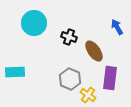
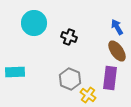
brown ellipse: moved 23 px right
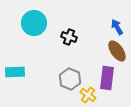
purple rectangle: moved 3 px left
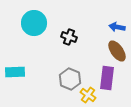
blue arrow: rotated 49 degrees counterclockwise
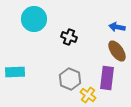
cyan circle: moved 4 px up
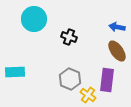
purple rectangle: moved 2 px down
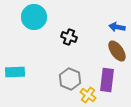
cyan circle: moved 2 px up
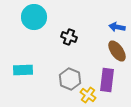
cyan rectangle: moved 8 px right, 2 px up
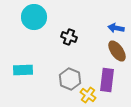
blue arrow: moved 1 px left, 1 px down
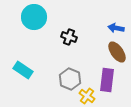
brown ellipse: moved 1 px down
cyan rectangle: rotated 36 degrees clockwise
yellow cross: moved 1 px left, 1 px down
